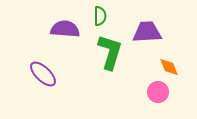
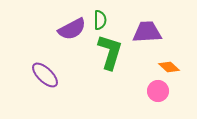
green semicircle: moved 4 px down
purple semicircle: moved 7 px right; rotated 148 degrees clockwise
orange diamond: rotated 25 degrees counterclockwise
purple ellipse: moved 2 px right, 1 px down
pink circle: moved 1 px up
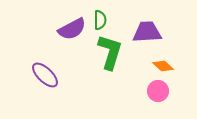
orange diamond: moved 6 px left, 1 px up
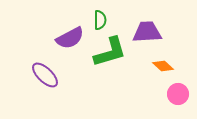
purple semicircle: moved 2 px left, 9 px down
green L-shape: rotated 57 degrees clockwise
pink circle: moved 20 px right, 3 px down
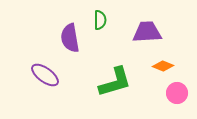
purple semicircle: rotated 108 degrees clockwise
green L-shape: moved 5 px right, 30 px down
orange diamond: rotated 20 degrees counterclockwise
purple ellipse: rotated 8 degrees counterclockwise
pink circle: moved 1 px left, 1 px up
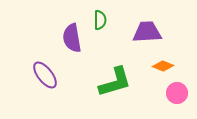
purple semicircle: moved 2 px right
purple ellipse: rotated 16 degrees clockwise
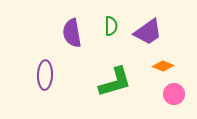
green semicircle: moved 11 px right, 6 px down
purple trapezoid: moved 1 px right; rotated 148 degrees clockwise
purple semicircle: moved 5 px up
purple ellipse: rotated 40 degrees clockwise
pink circle: moved 3 px left, 1 px down
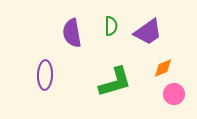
orange diamond: moved 2 px down; rotated 45 degrees counterclockwise
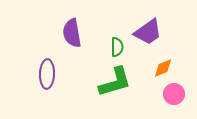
green semicircle: moved 6 px right, 21 px down
purple ellipse: moved 2 px right, 1 px up
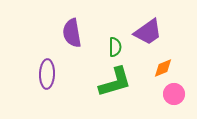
green semicircle: moved 2 px left
